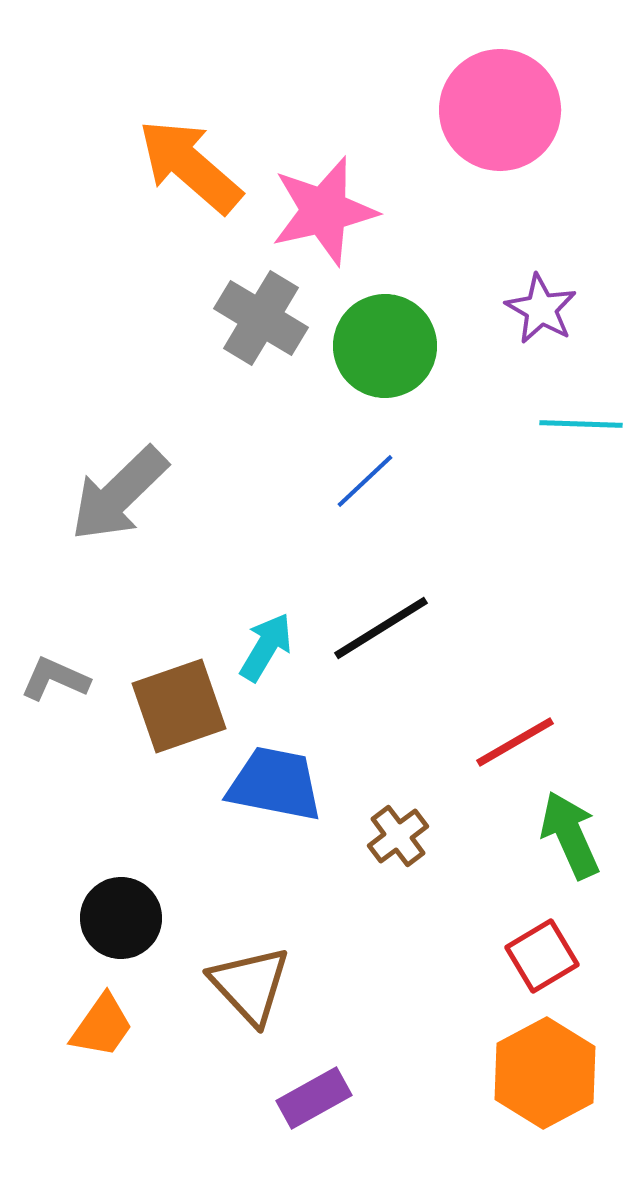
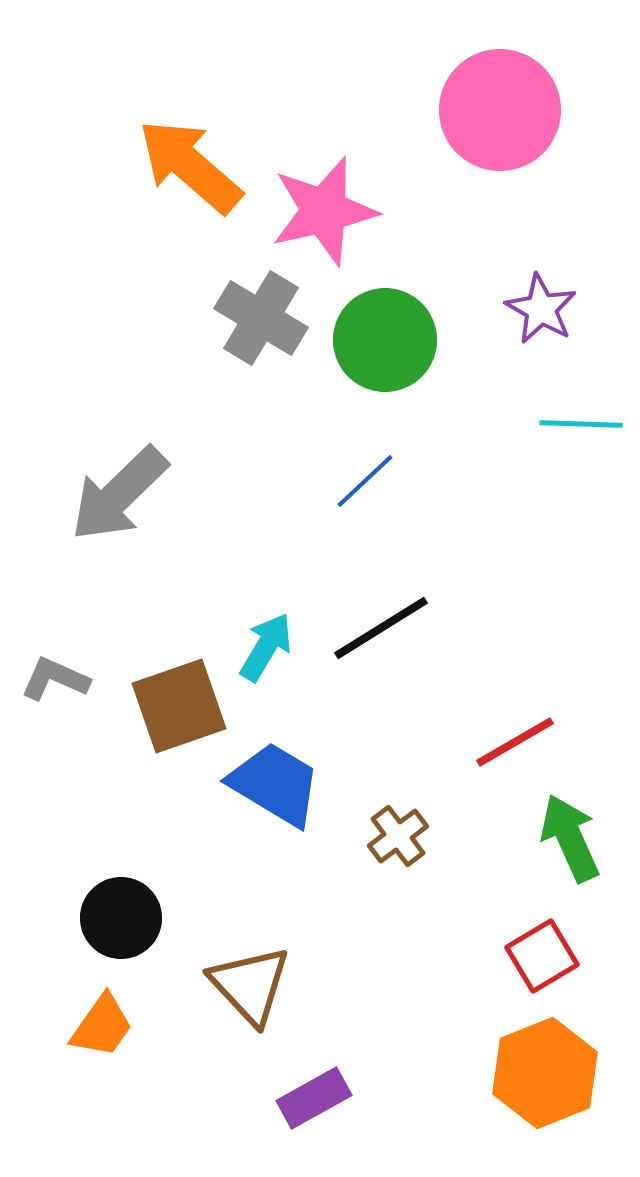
green circle: moved 6 px up
blue trapezoid: rotated 20 degrees clockwise
green arrow: moved 3 px down
orange hexagon: rotated 6 degrees clockwise
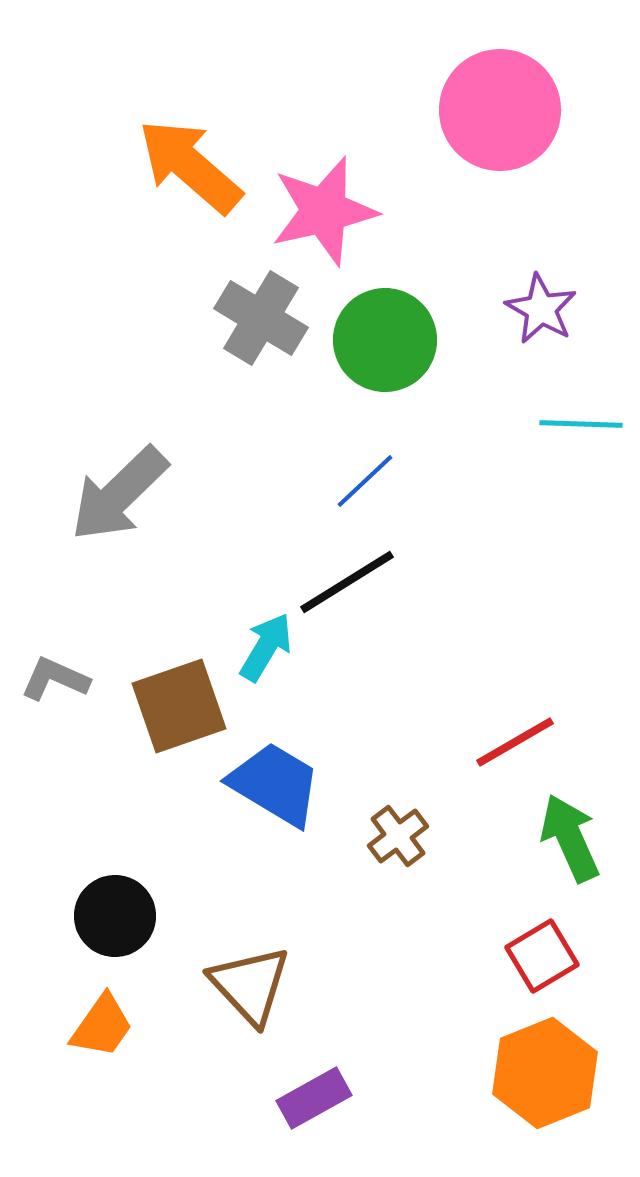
black line: moved 34 px left, 46 px up
black circle: moved 6 px left, 2 px up
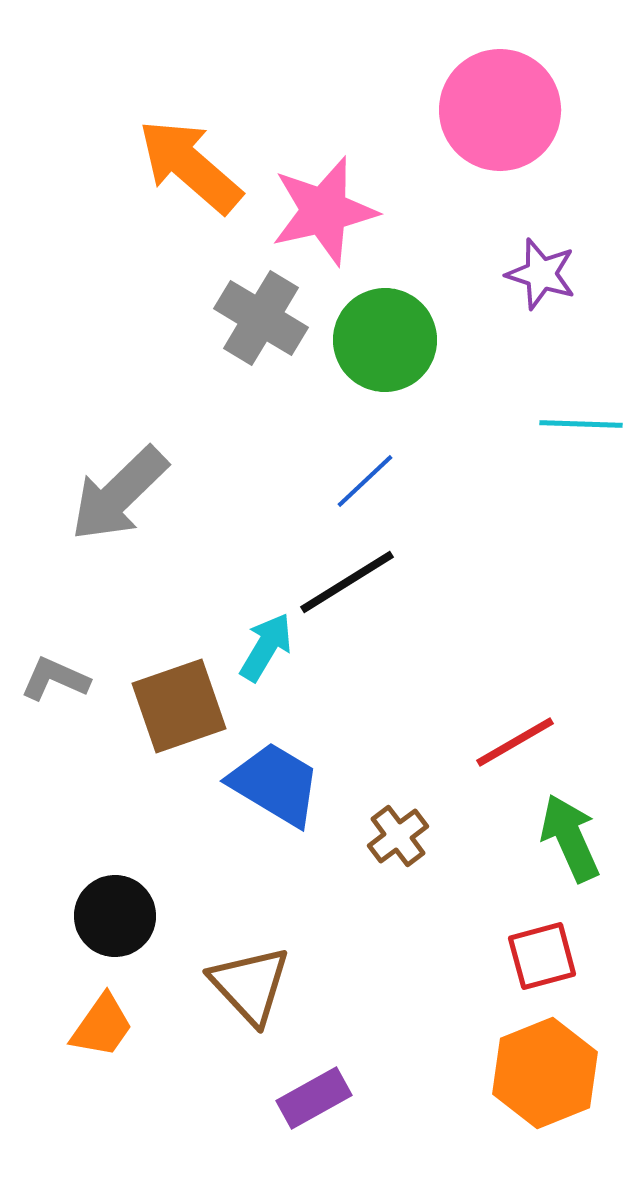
purple star: moved 35 px up; rotated 12 degrees counterclockwise
red square: rotated 16 degrees clockwise
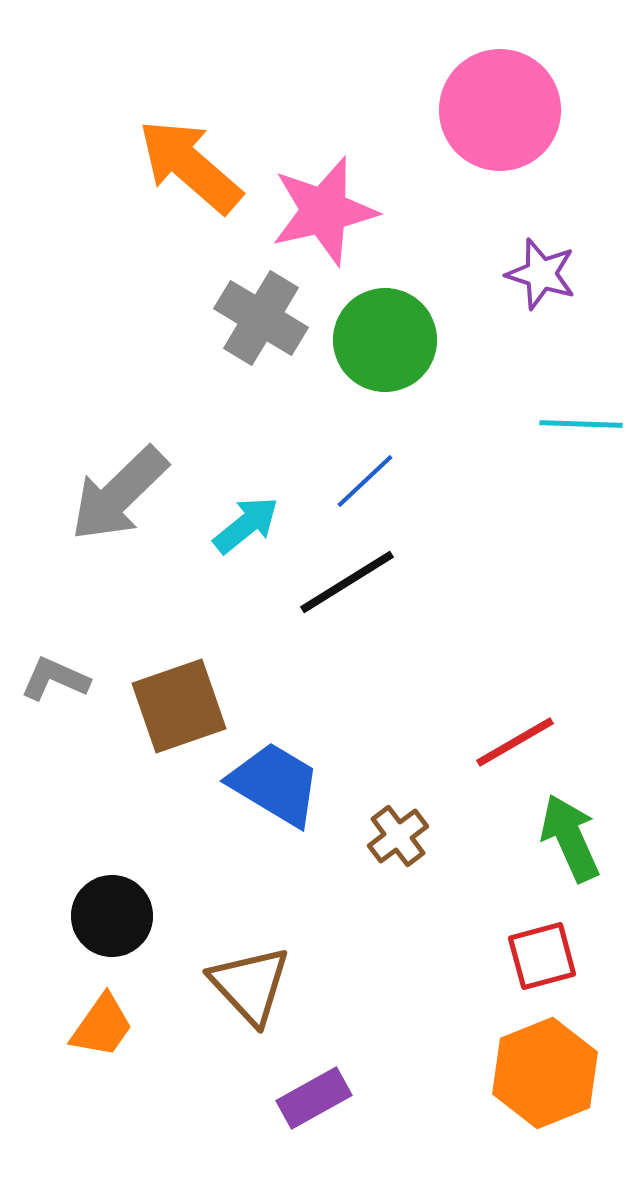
cyan arrow: moved 20 px left, 122 px up; rotated 20 degrees clockwise
black circle: moved 3 px left
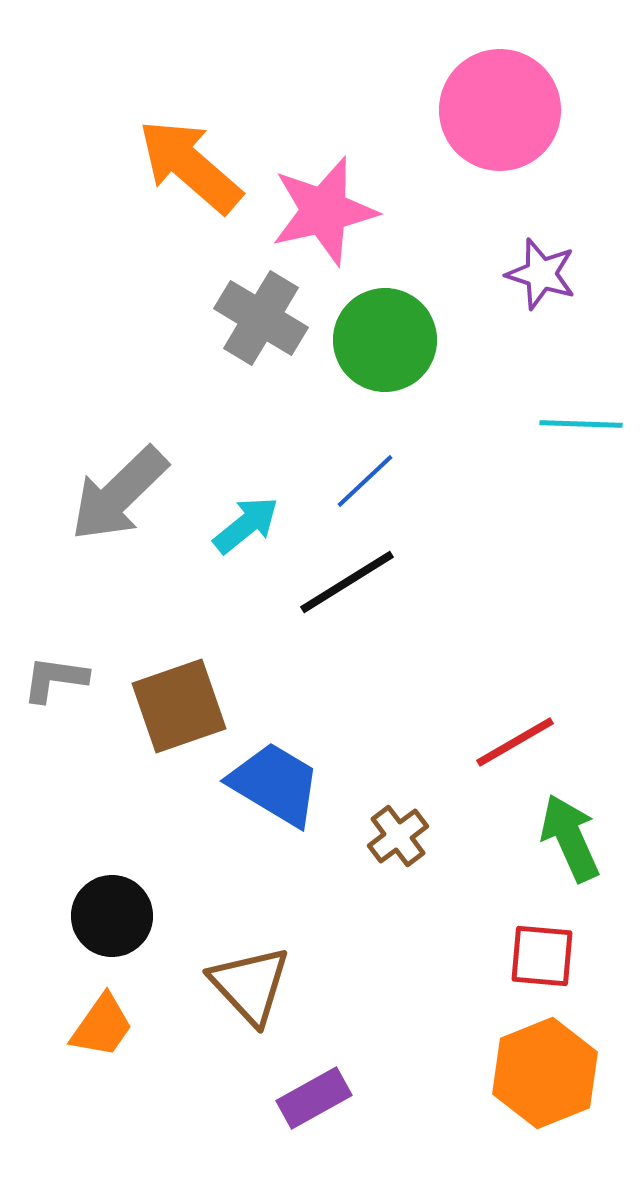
gray L-shape: rotated 16 degrees counterclockwise
red square: rotated 20 degrees clockwise
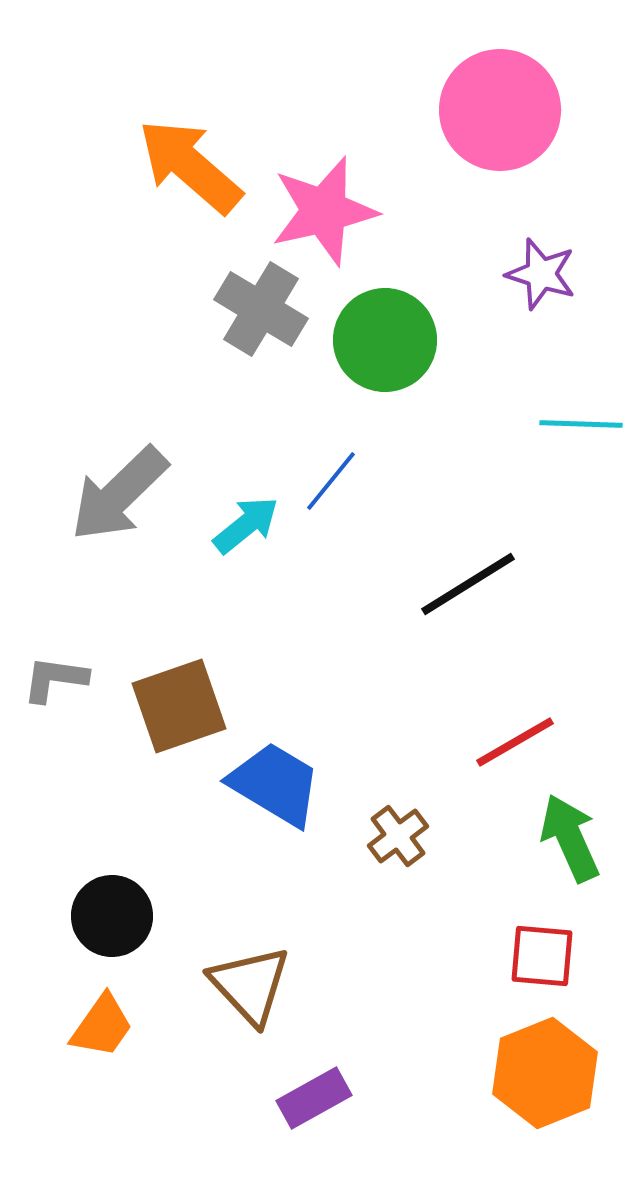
gray cross: moved 9 px up
blue line: moved 34 px left; rotated 8 degrees counterclockwise
black line: moved 121 px right, 2 px down
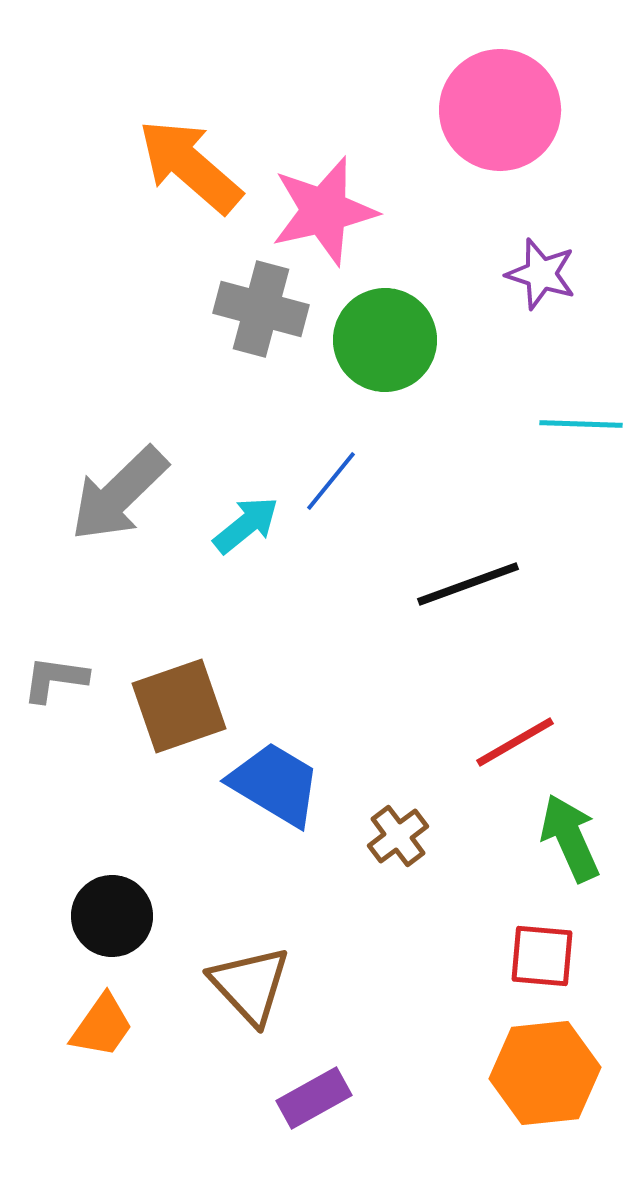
gray cross: rotated 16 degrees counterclockwise
black line: rotated 12 degrees clockwise
orange hexagon: rotated 16 degrees clockwise
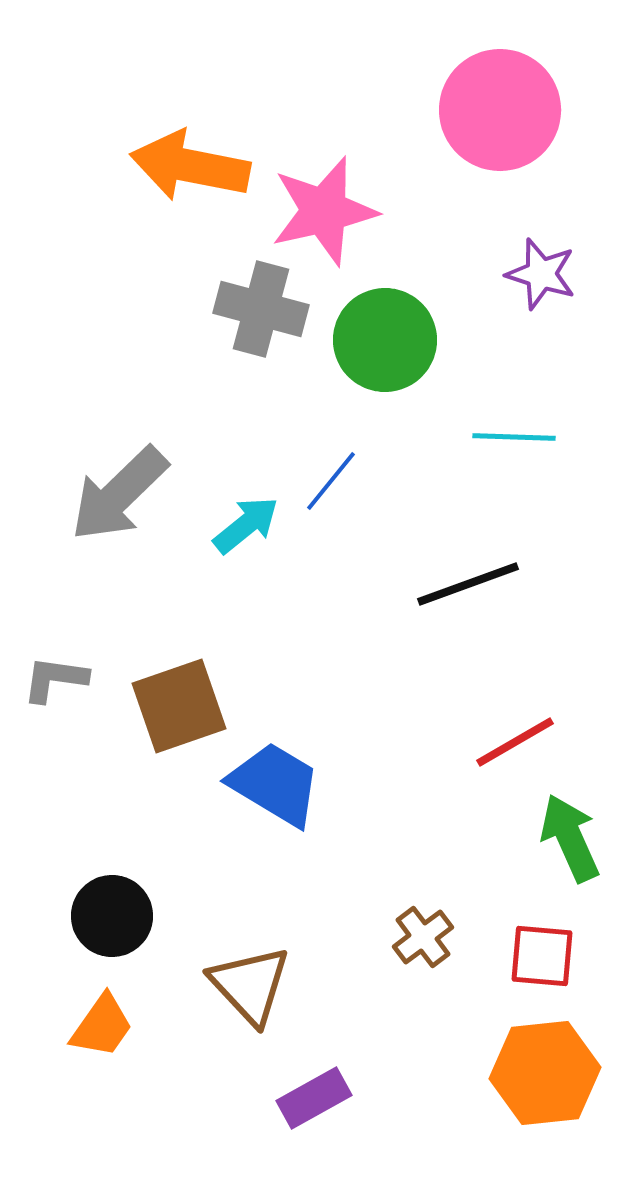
orange arrow: rotated 30 degrees counterclockwise
cyan line: moved 67 px left, 13 px down
brown cross: moved 25 px right, 101 px down
